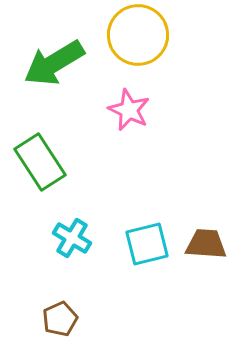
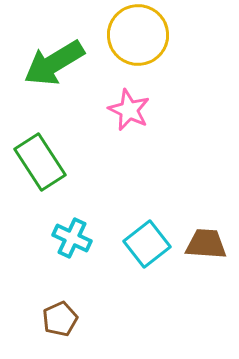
cyan cross: rotated 6 degrees counterclockwise
cyan square: rotated 24 degrees counterclockwise
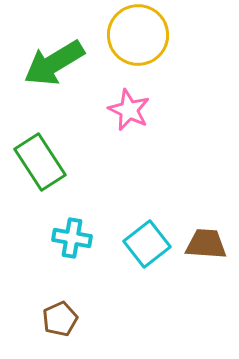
cyan cross: rotated 15 degrees counterclockwise
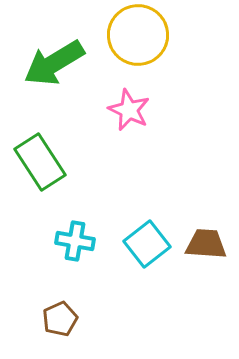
cyan cross: moved 3 px right, 3 px down
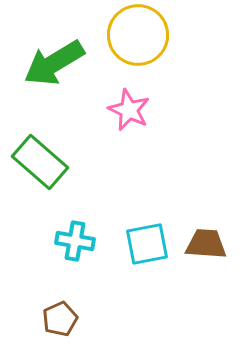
green rectangle: rotated 16 degrees counterclockwise
cyan square: rotated 27 degrees clockwise
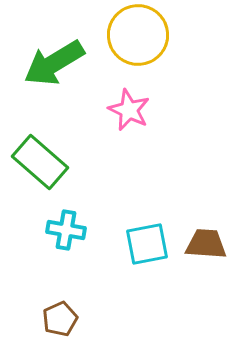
cyan cross: moved 9 px left, 11 px up
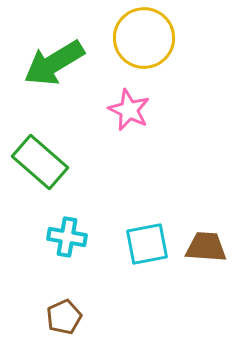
yellow circle: moved 6 px right, 3 px down
cyan cross: moved 1 px right, 7 px down
brown trapezoid: moved 3 px down
brown pentagon: moved 4 px right, 2 px up
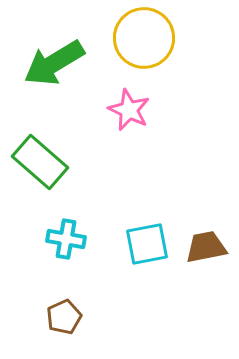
cyan cross: moved 1 px left, 2 px down
brown trapezoid: rotated 15 degrees counterclockwise
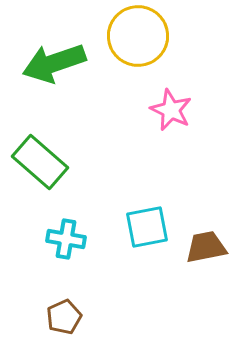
yellow circle: moved 6 px left, 2 px up
green arrow: rotated 12 degrees clockwise
pink star: moved 42 px right
cyan square: moved 17 px up
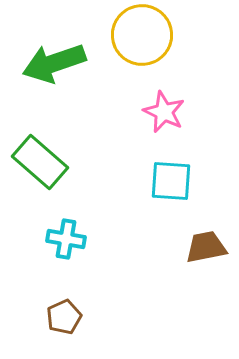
yellow circle: moved 4 px right, 1 px up
pink star: moved 7 px left, 2 px down
cyan square: moved 24 px right, 46 px up; rotated 15 degrees clockwise
